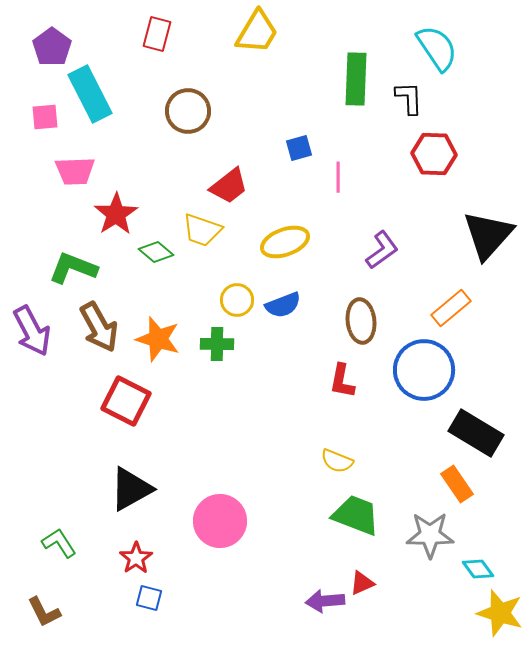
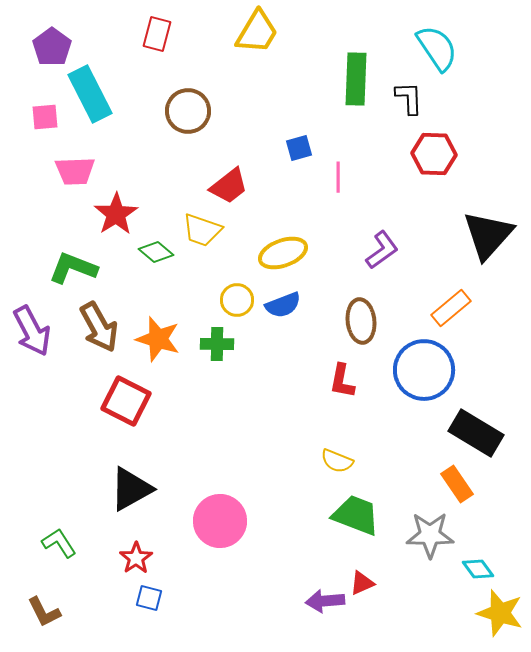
yellow ellipse at (285, 242): moved 2 px left, 11 px down
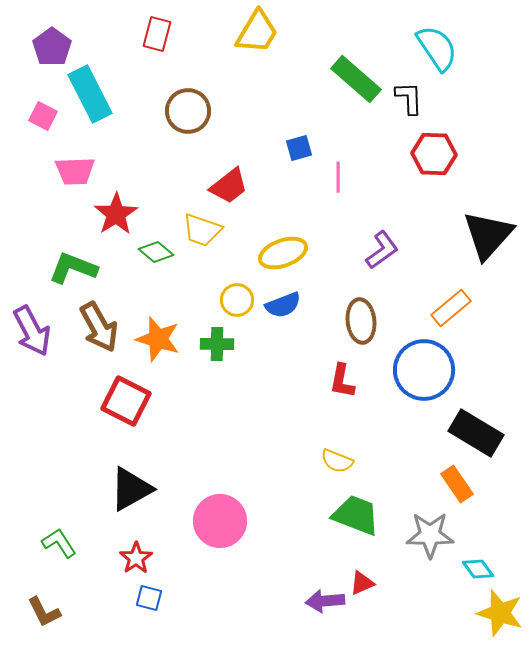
green rectangle at (356, 79): rotated 51 degrees counterclockwise
pink square at (45, 117): moved 2 px left, 1 px up; rotated 32 degrees clockwise
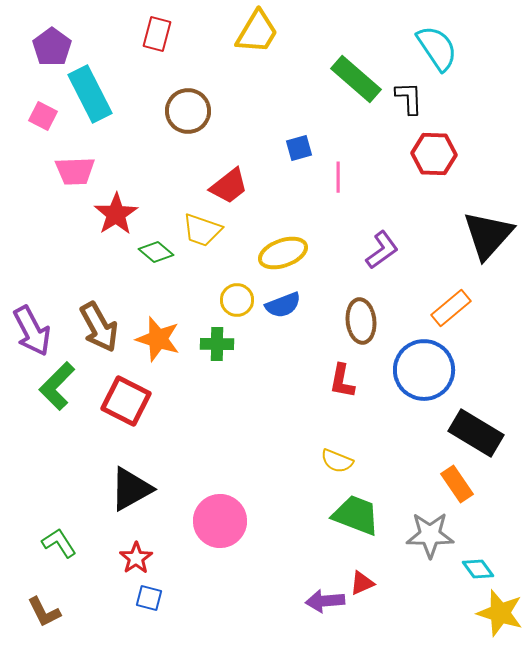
green L-shape at (73, 268): moved 16 px left, 118 px down; rotated 66 degrees counterclockwise
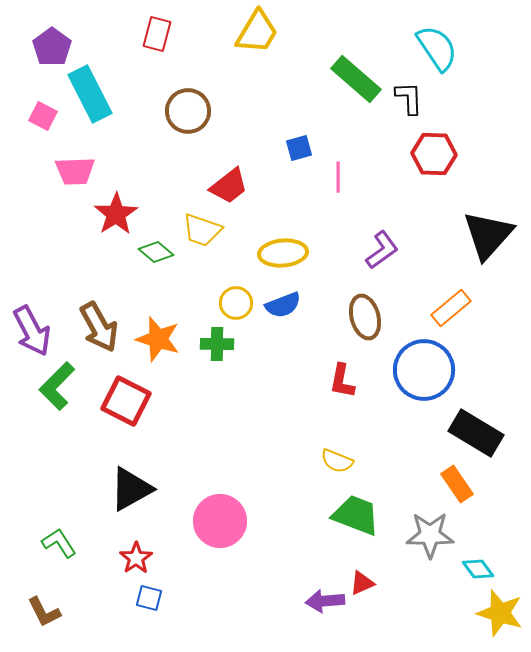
yellow ellipse at (283, 253): rotated 15 degrees clockwise
yellow circle at (237, 300): moved 1 px left, 3 px down
brown ellipse at (361, 321): moved 4 px right, 4 px up; rotated 9 degrees counterclockwise
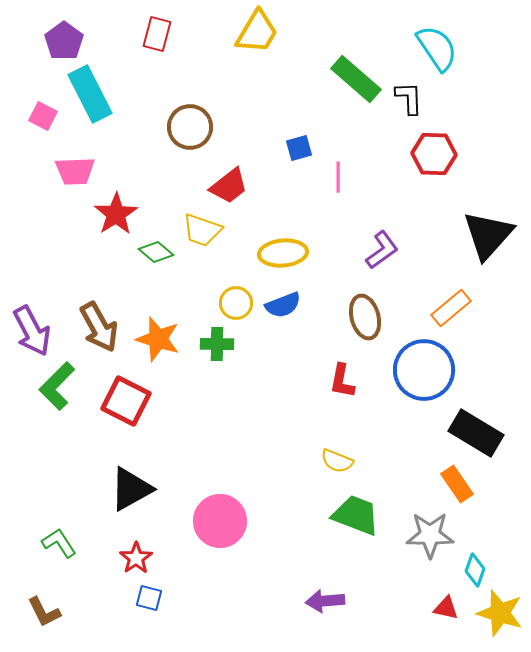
purple pentagon at (52, 47): moved 12 px right, 6 px up
brown circle at (188, 111): moved 2 px right, 16 px down
cyan diamond at (478, 569): moved 3 px left, 1 px down; rotated 56 degrees clockwise
red triangle at (362, 583): moved 84 px right, 25 px down; rotated 36 degrees clockwise
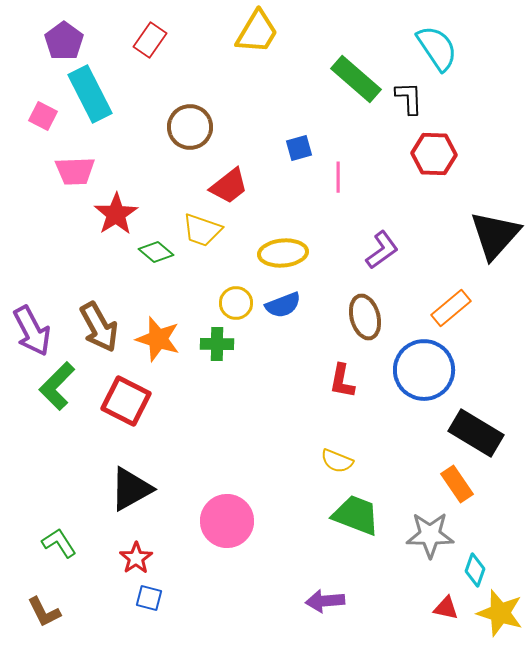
red rectangle at (157, 34): moved 7 px left, 6 px down; rotated 20 degrees clockwise
black triangle at (488, 235): moved 7 px right
pink circle at (220, 521): moved 7 px right
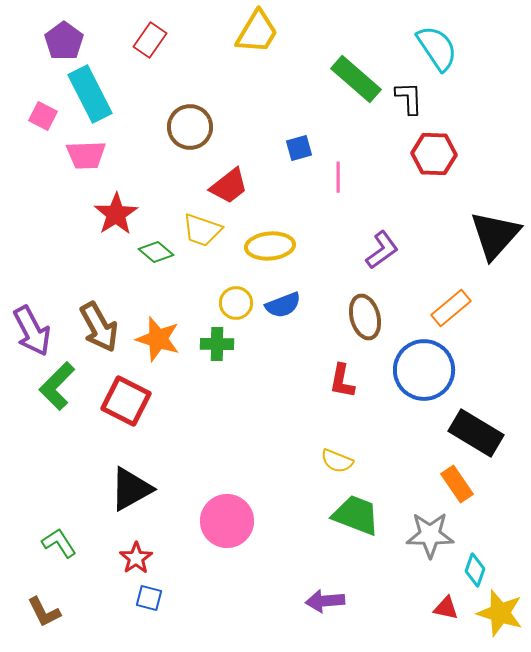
pink trapezoid at (75, 171): moved 11 px right, 16 px up
yellow ellipse at (283, 253): moved 13 px left, 7 px up
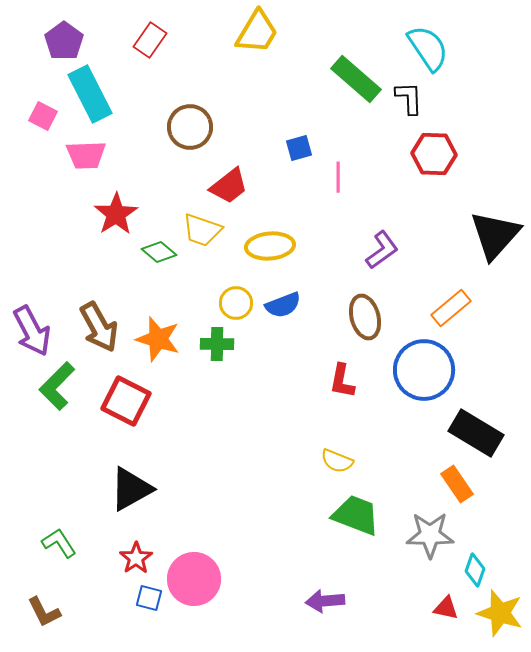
cyan semicircle at (437, 48): moved 9 px left
green diamond at (156, 252): moved 3 px right
pink circle at (227, 521): moved 33 px left, 58 px down
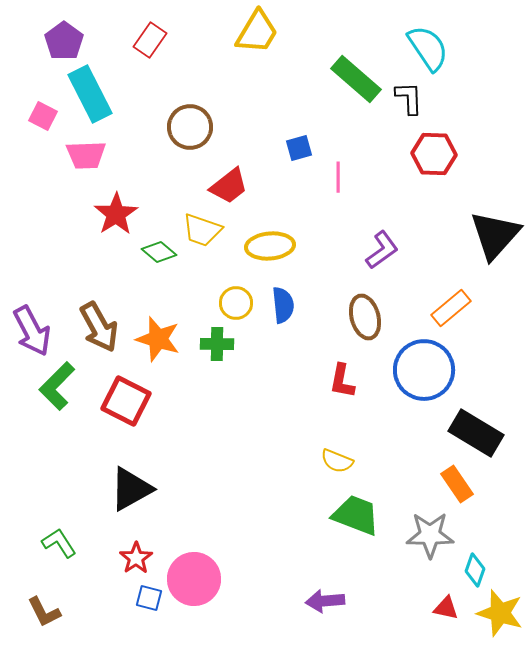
blue semicircle at (283, 305): rotated 75 degrees counterclockwise
